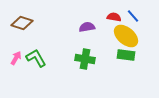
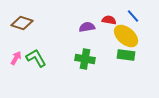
red semicircle: moved 5 px left, 3 px down
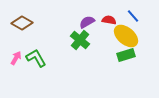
brown diamond: rotated 10 degrees clockwise
purple semicircle: moved 5 px up; rotated 21 degrees counterclockwise
green rectangle: rotated 24 degrees counterclockwise
green cross: moved 5 px left, 19 px up; rotated 30 degrees clockwise
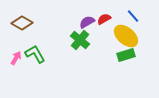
red semicircle: moved 5 px left, 1 px up; rotated 40 degrees counterclockwise
green L-shape: moved 1 px left, 4 px up
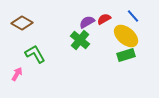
pink arrow: moved 1 px right, 16 px down
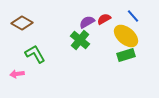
pink arrow: rotated 128 degrees counterclockwise
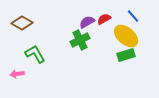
green cross: rotated 24 degrees clockwise
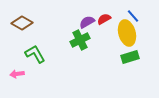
yellow ellipse: moved 1 px right, 3 px up; rotated 35 degrees clockwise
green rectangle: moved 4 px right, 2 px down
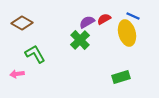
blue line: rotated 24 degrees counterclockwise
green cross: rotated 18 degrees counterclockwise
green rectangle: moved 9 px left, 20 px down
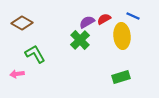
yellow ellipse: moved 5 px left, 3 px down; rotated 10 degrees clockwise
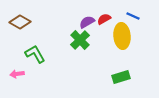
brown diamond: moved 2 px left, 1 px up
